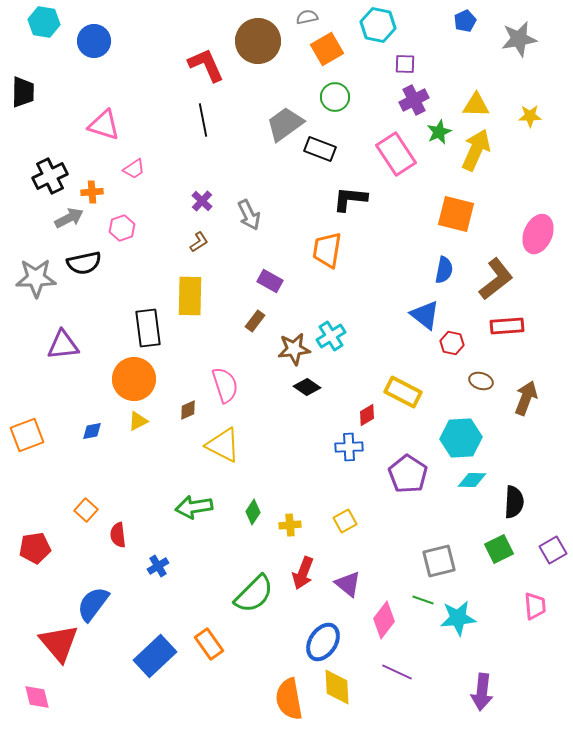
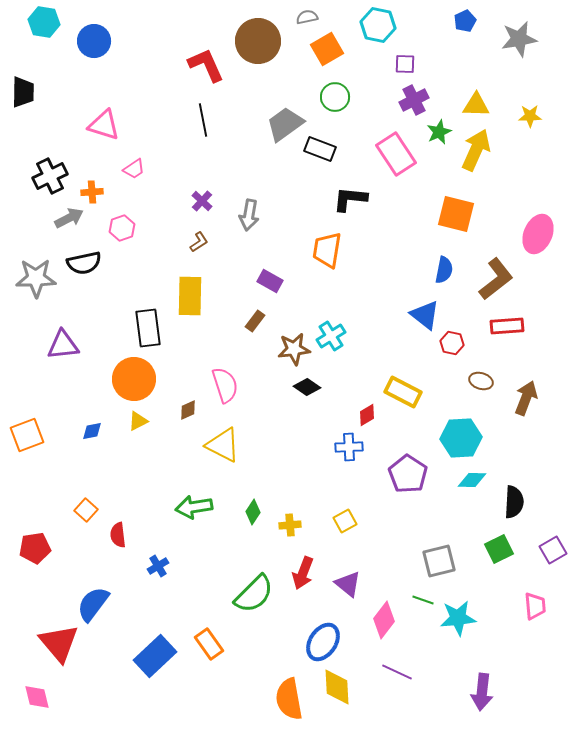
gray arrow at (249, 215): rotated 36 degrees clockwise
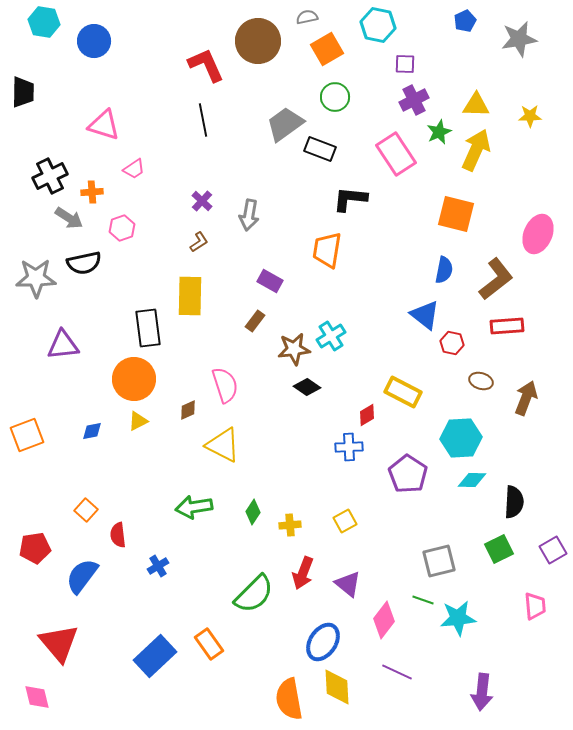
gray arrow at (69, 218): rotated 60 degrees clockwise
blue semicircle at (93, 604): moved 11 px left, 28 px up
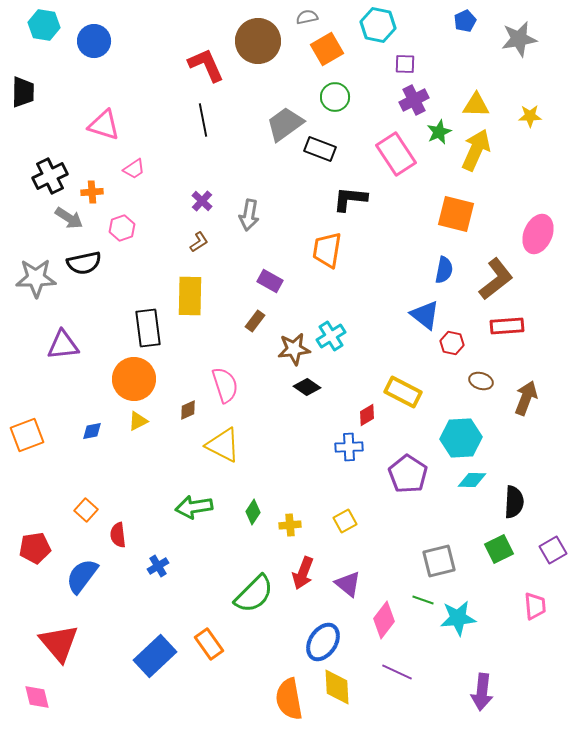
cyan hexagon at (44, 22): moved 3 px down
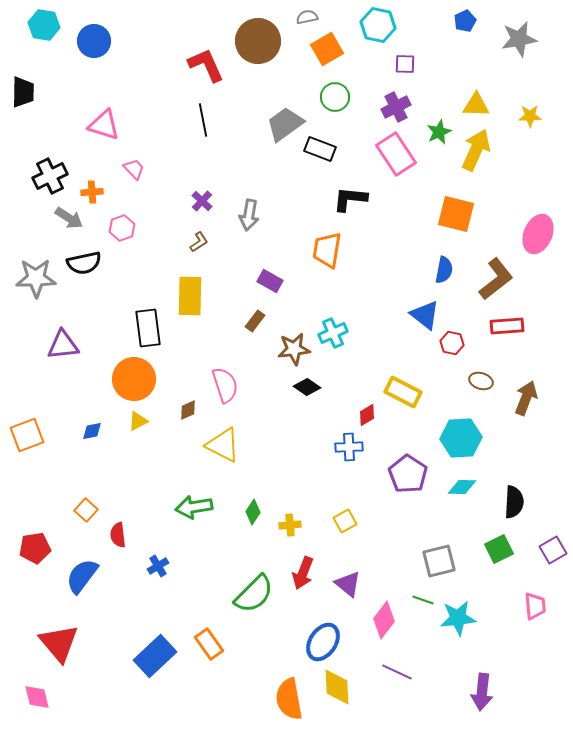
purple cross at (414, 100): moved 18 px left, 7 px down
pink trapezoid at (134, 169): rotated 100 degrees counterclockwise
cyan cross at (331, 336): moved 2 px right, 3 px up; rotated 8 degrees clockwise
cyan diamond at (472, 480): moved 10 px left, 7 px down
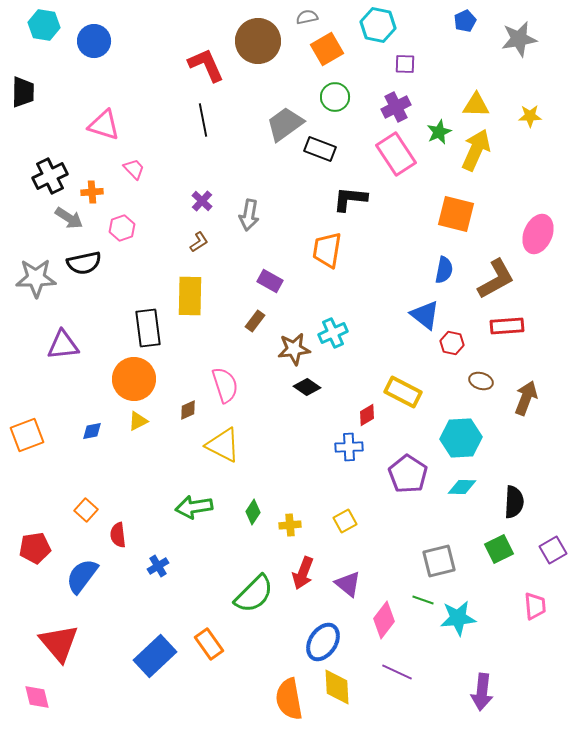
brown L-shape at (496, 279): rotated 9 degrees clockwise
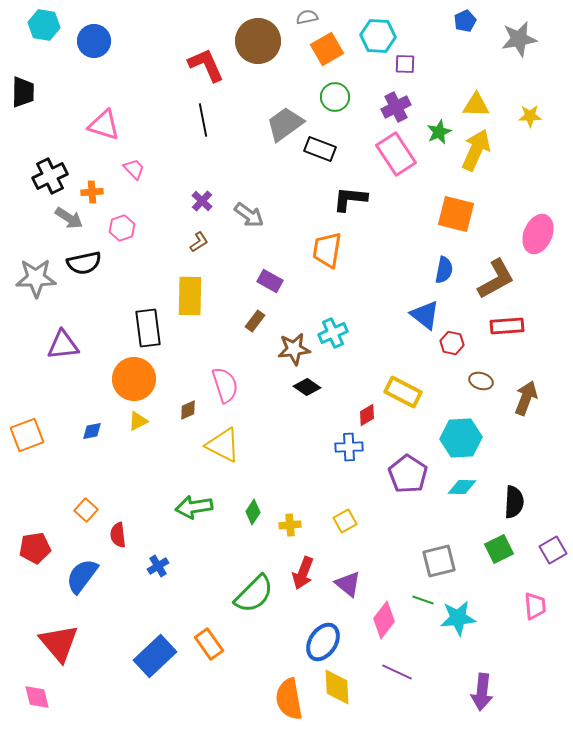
cyan hexagon at (378, 25): moved 11 px down; rotated 8 degrees counterclockwise
gray arrow at (249, 215): rotated 64 degrees counterclockwise
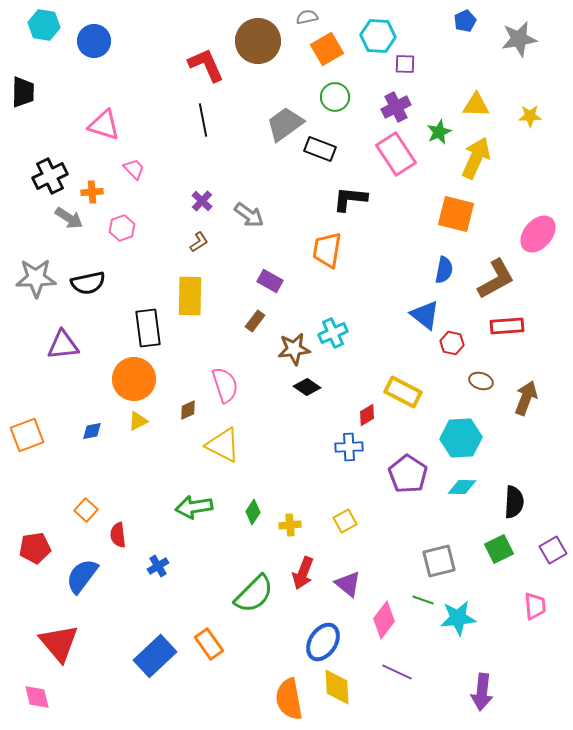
yellow arrow at (476, 150): moved 8 px down
pink ellipse at (538, 234): rotated 18 degrees clockwise
black semicircle at (84, 263): moved 4 px right, 20 px down
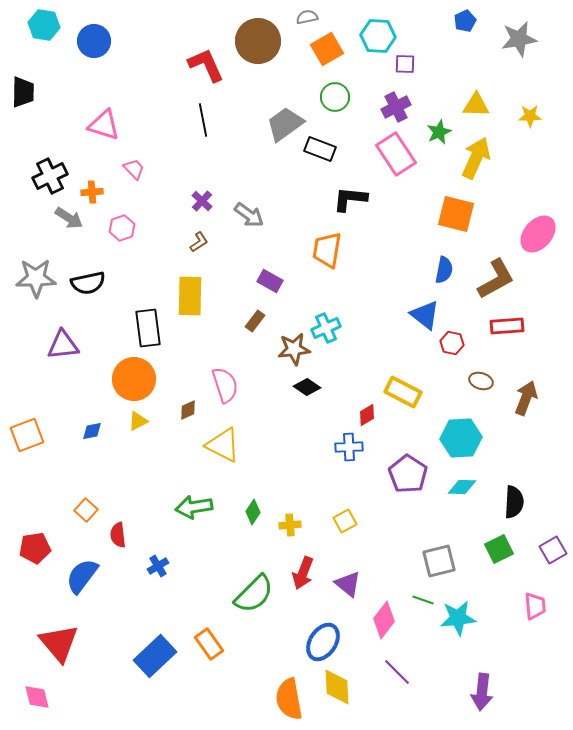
cyan cross at (333, 333): moved 7 px left, 5 px up
purple line at (397, 672): rotated 20 degrees clockwise
